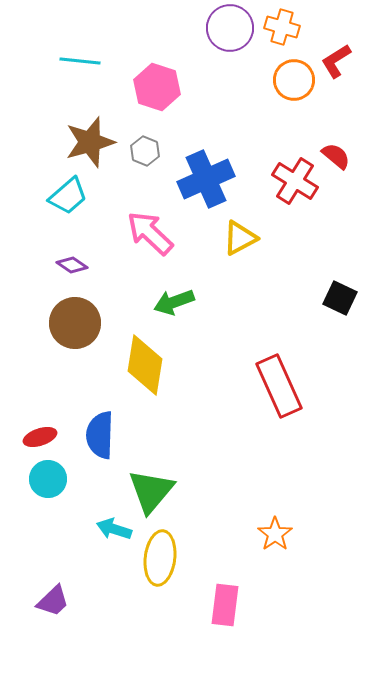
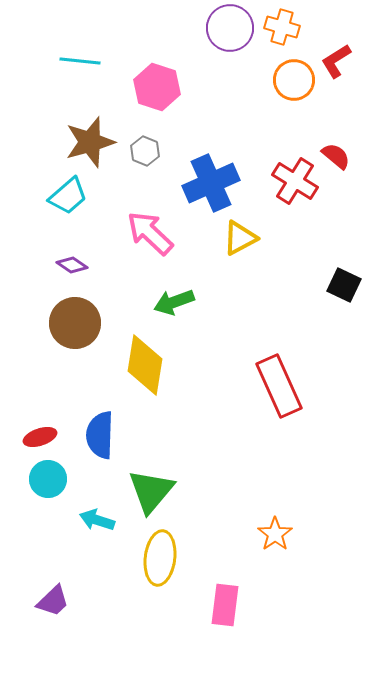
blue cross: moved 5 px right, 4 px down
black square: moved 4 px right, 13 px up
cyan arrow: moved 17 px left, 9 px up
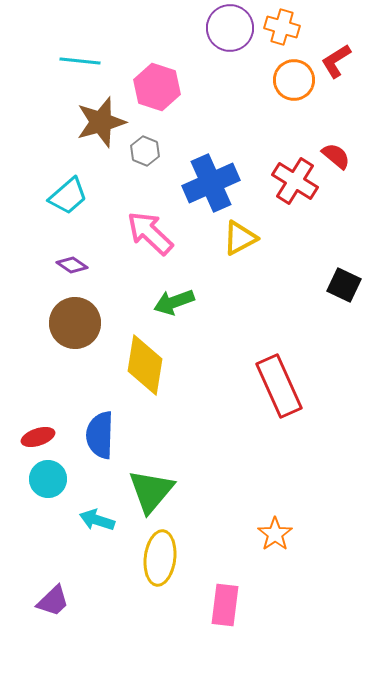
brown star: moved 11 px right, 20 px up
red ellipse: moved 2 px left
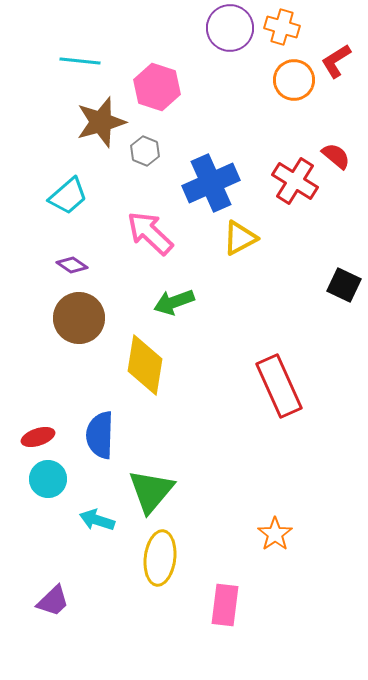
brown circle: moved 4 px right, 5 px up
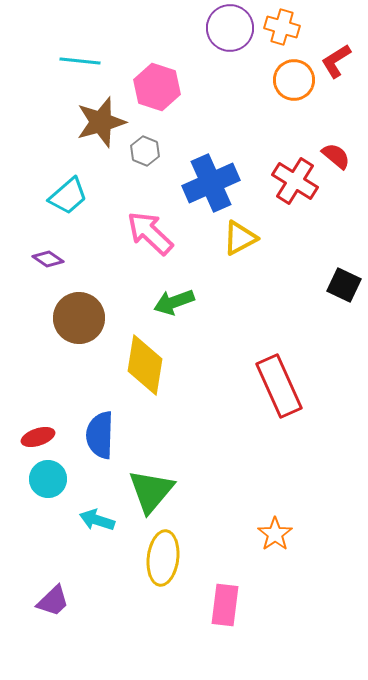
purple diamond: moved 24 px left, 6 px up
yellow ellipse: moved 3 px right
